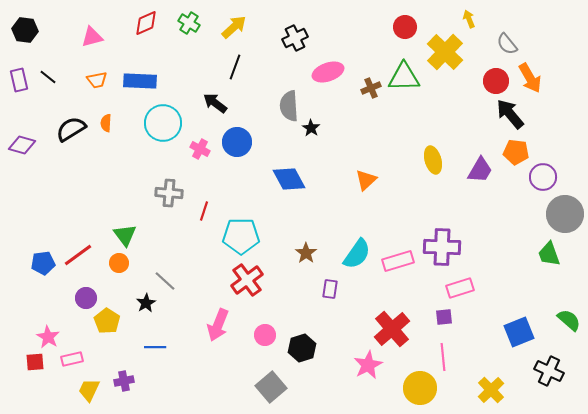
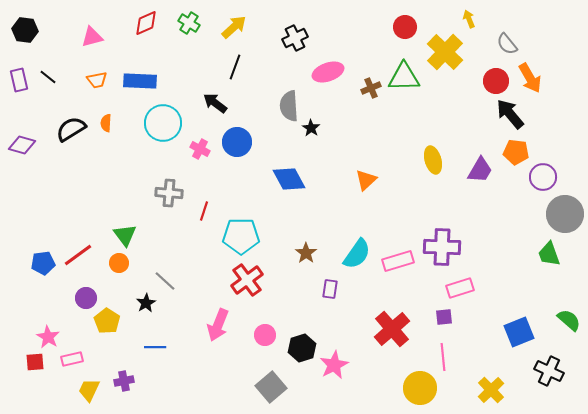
pink star at (368, 365): moved 34 px left
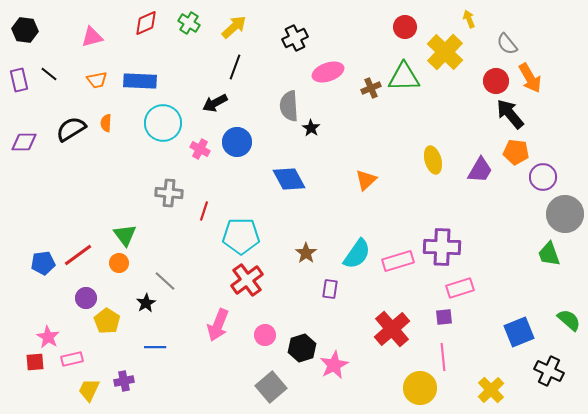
black line at (48, 77): moved 1 px right, 3 px up
black arrow at (215, 103): rotated 65 degrees counterclockwise
purple diamond at (22, 145): moved 2 px right, 3 px up; rotated 16 degrees counterclockwise
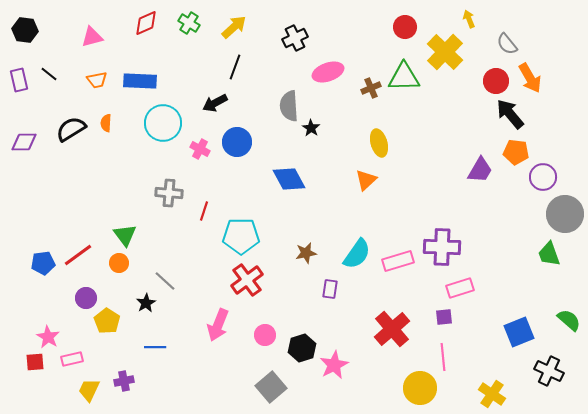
yellow ellipse at (433, 160): moved 54 px left, 17 px up
brown star at (306, 253): rotated 25 degrees clockwise
yellow cross at (491, 390): moved 1 px right, 4 px down; rotated 12 degrees counterclockwise
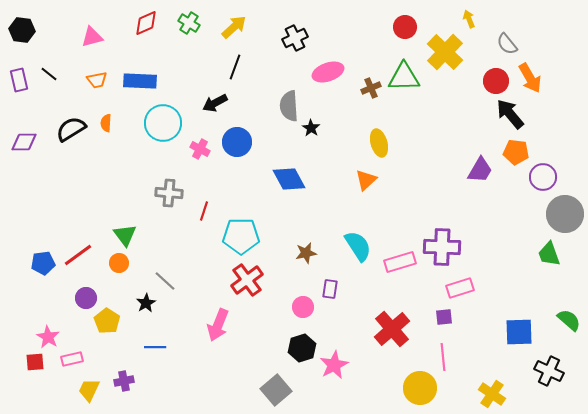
black hexagon at (25, 30): moved 3 px left
cyan semicircle at (357, 254): moved 1 px right, 8 px up; rotated 68 degrees counterclockwise
pink rectangle at (398, 261): moved 2 px right, 1 px down
blue square at (519, 332): rotated 20 degrees clockwise
pink circle at (265, 335): moved 38 px right, 28 px up
gray square at (271, 387): moved 5 px right, 3 px down
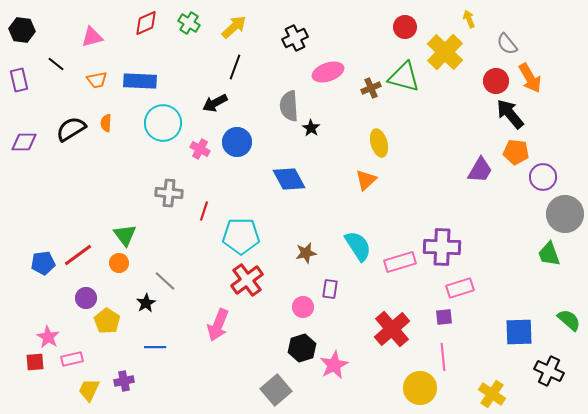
black line at (49, 74): moved 7 px right, 10 px up
green triangle at (404, 77): rotated 16 degrees clockwise
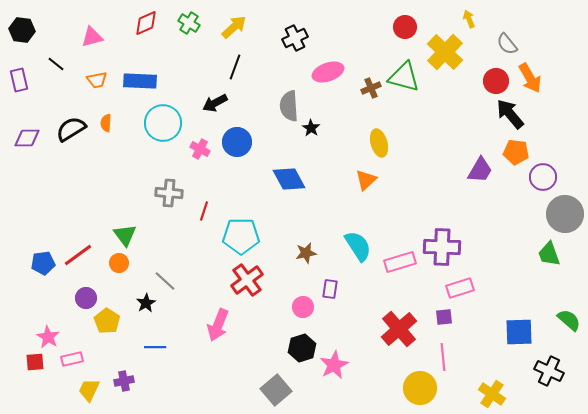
purple diamond at (24, 142): moved 3 px right, 4 px up
red cross at (392, 329): moved 7 px right
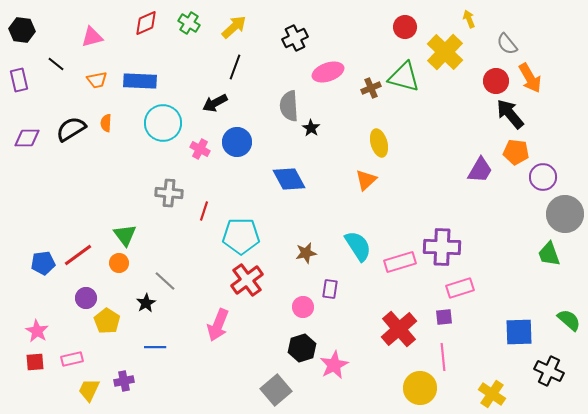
pink star at (48, 337): moved 11 px left, 6 px up
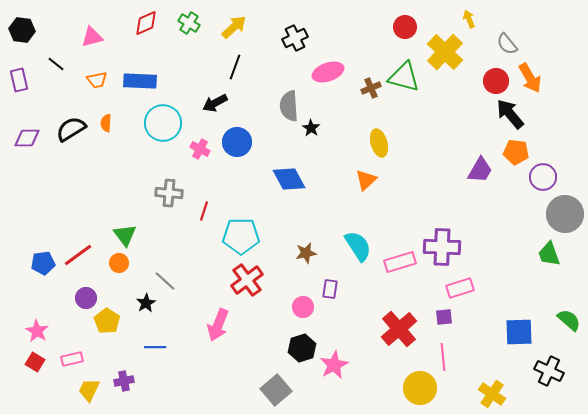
red square at (35, 362): rotated 36 degrees clockwise
